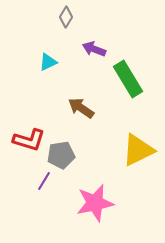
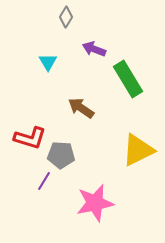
cyan triangle: rotated 36 degrees counterclockwise
red L-shape: moved 1 px right, 2 px up
gray pentagon: rotated 12 degrees clockwise
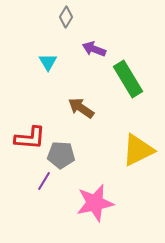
red L-shape: rotated 12 degrees counterclockwise
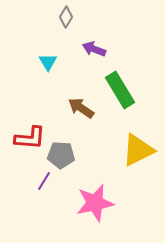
green rectangle: moved 8 px left, 11 px down
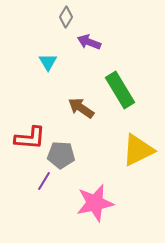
purple arrow: moved 5 px left, 7 px up
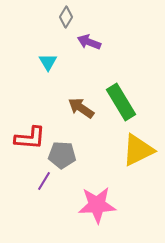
green rectangle: moved 1 px right, 12 px down
gray pentagon: moved 1 px right
pink star: moved 2 px right, 2 px down; rotated 9 degrees clockwise
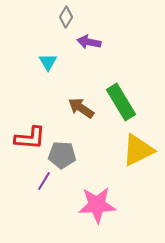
purple arrow: rotated 10 degrees counterclockwise
